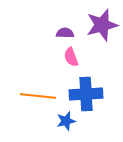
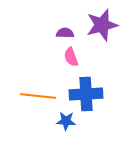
blue star: rotated 18 degrees clockwise
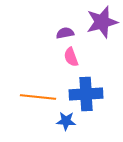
purple star: moved 3 px up
purple semicircle: rotated 12 degrees counterclockwise
orange line: moved 1 px down
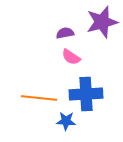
pink semicircle: rotated 36 degrees counterclockwise
orange line: moved 1 px right, 1 px down
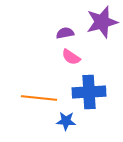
blue cross: moved 3 px right, 2 px up
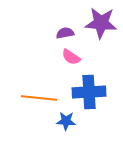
purple star: moved 1 px left, 1 px down; rotated 20 degrees clockwise
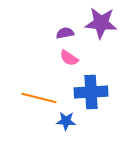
pink semicircle: moved 2 px left, 1 px down
blue cross: moved 2 px right
orange line: rotated 8 degrees clockwise
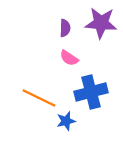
purple semicircle: moved 5 px up; rotated 102 degrees clockwise
blue cross: rotated 12 degrees counterclockwise
orange line: rotated 12 degrees clockwise
blue star: rotated 18 degrees counterclockwise
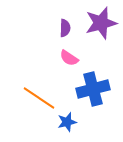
purple star: rotated 20 degrees counterclockwise
blue cross: moved 2 px right, 3 px up
orange line: rotated 8 degrees clockwise
blue star: moved 1 px right, 1 px down
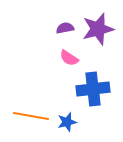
purple star: moved 3 px left, 6 px down
purple semicircle: rotated 102 degrees counterclockwise
blue cross: rotated 8 degrees clockwise
orange line: moved 8 px left, 18 px down; rotated 24 degrees counterclockwise
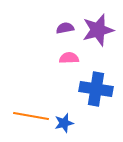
purple star: moved 1 px down
pink semicircle: rotated 144 degrees clockwise
blue cross: moved 3 px right; rotated 16 degrees clockwise
blue star: moved 3 px left, 1 px down
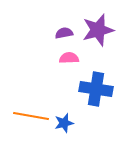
purple semicircle: moved 1 px left, 5 px down
